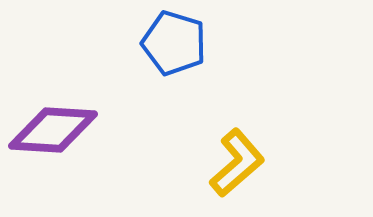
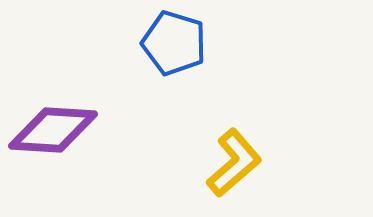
yellow L-shape: moved 3 px left
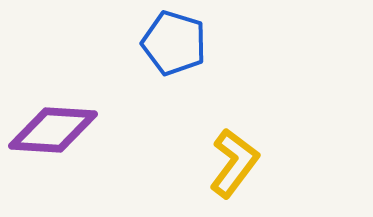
yellow L-shape: rotated 12 degrees counterclockwise
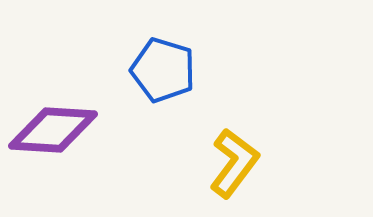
blue pentagon: moved 11 px left, 27 px down
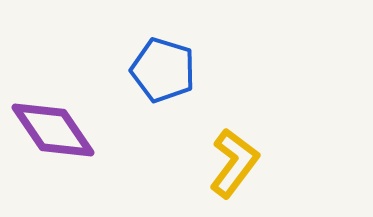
purple diamond: rotated 52 degrees clockwise
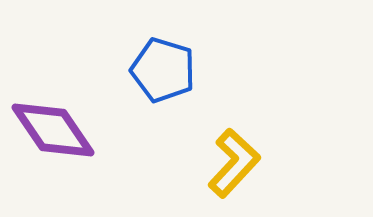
yellow L-shape: rotated 6 degrees clockwise
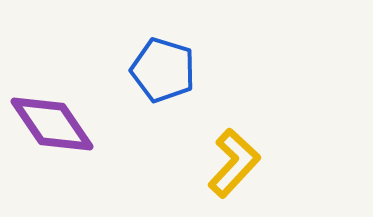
purple diamond: moved 1 px left, 6 px up
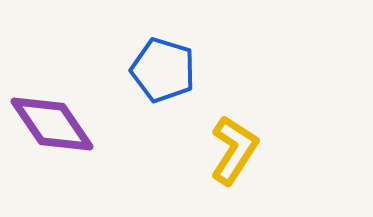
yellow L-shape: moved 13 px up; rotated 10 degrees counterclockwise
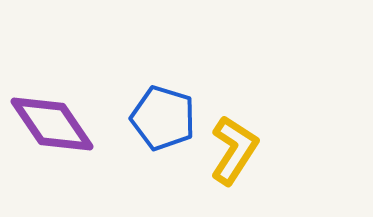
blue pentagon: moved 48 px down
